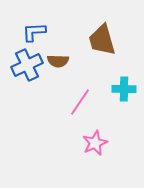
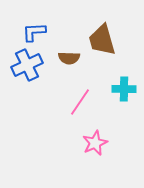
brown semicircle: moved 11 px right, 3 px up
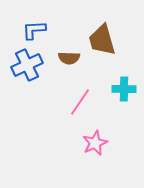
blue L-shape: moved 2 px up
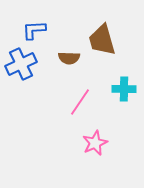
blue cross: moved 6 px left, 1 px up
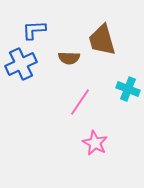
cyan cross: moved 4 px right; rotated 20 degrees clockwise
pink star: rotated 20 degrees counterclockwise
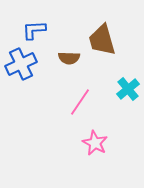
cyan cross: rotated 30 degrees clockwise
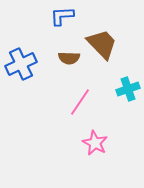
blue L-shape: moved 28 px right, 14 px up
brown trapezoid: moved 4 px down; rotated 152 degrees clockwise
cyan cross: rotated 20 degrees clockwise
